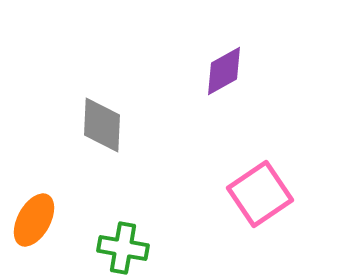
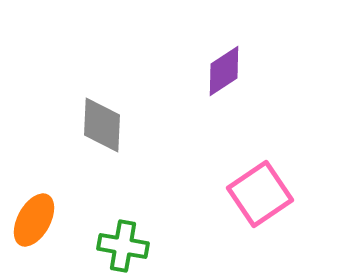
purple diamond: rotated 4 degrees counterclockwise
green cross: moved 2 px up
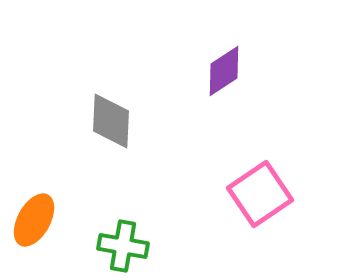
gray diamond: moved 9 px right, 4 px up
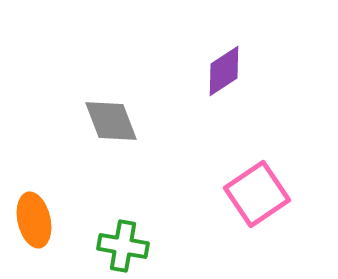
gray diamond: rotated 24 degrees counterclockwise
pink square: moved 3 px left
orange ellipse: rotated 42 degrees counterclockwise
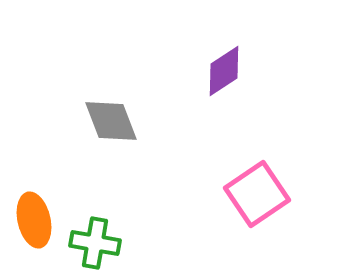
green cross: moved 28 px left, 3 px up
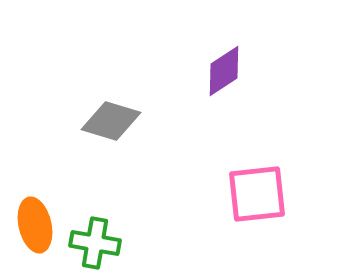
gray diamond: rotated 52 degrees counterclockwise
pink square: rotated 28 degrees clockwise
orange ellipse: moved 1 px right, 5 px down
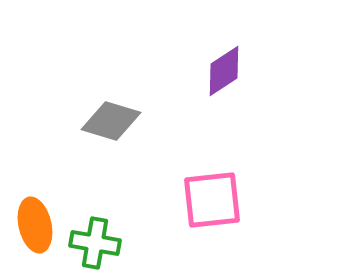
pink square: moved 45 px left, 6 px down
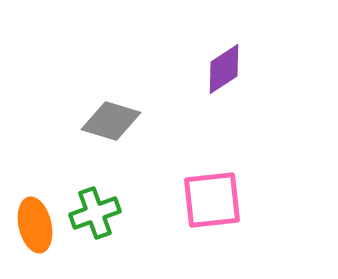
purple diamond: moved 2 px up
green cross: moved 30 px up; rotated 30 degrees counterclockwise
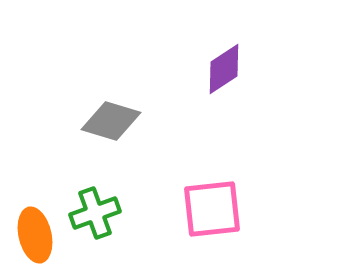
pink square: moved 9 px down
orange ellipse: moved 10 px down
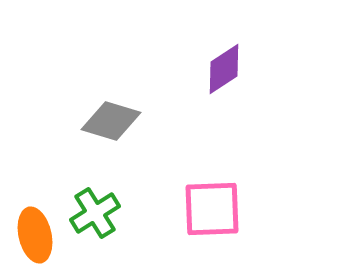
pink square: rotated 4 degrees clockwise
green cross: rotated 12 degrees counterclockwise
